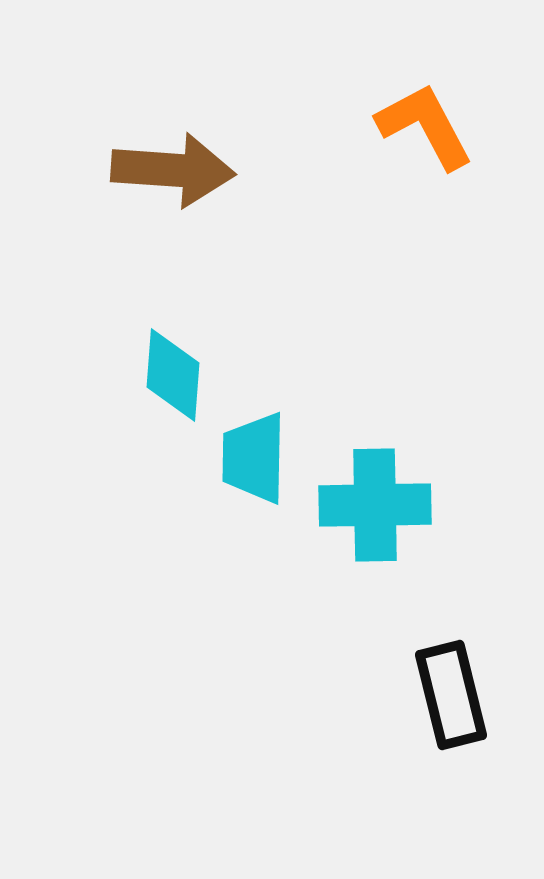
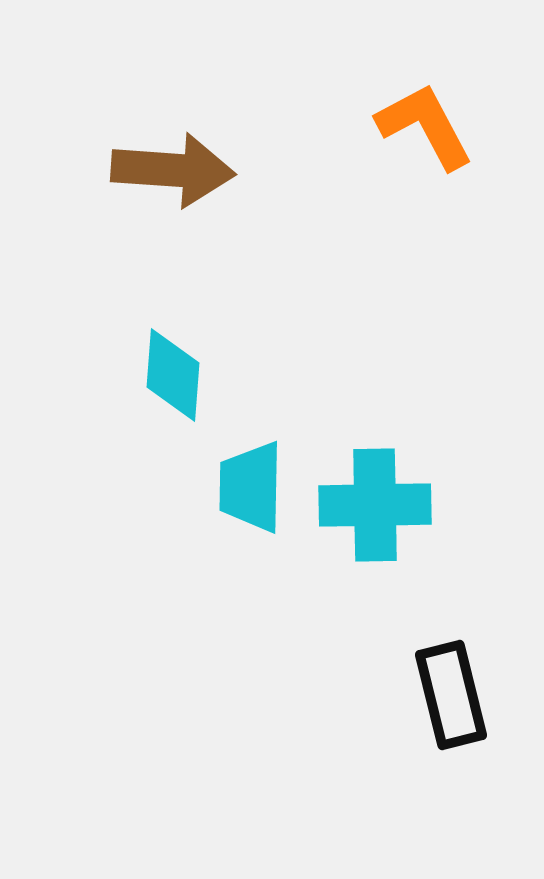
cyan trapezoid: moved 3 px left, 29 px down
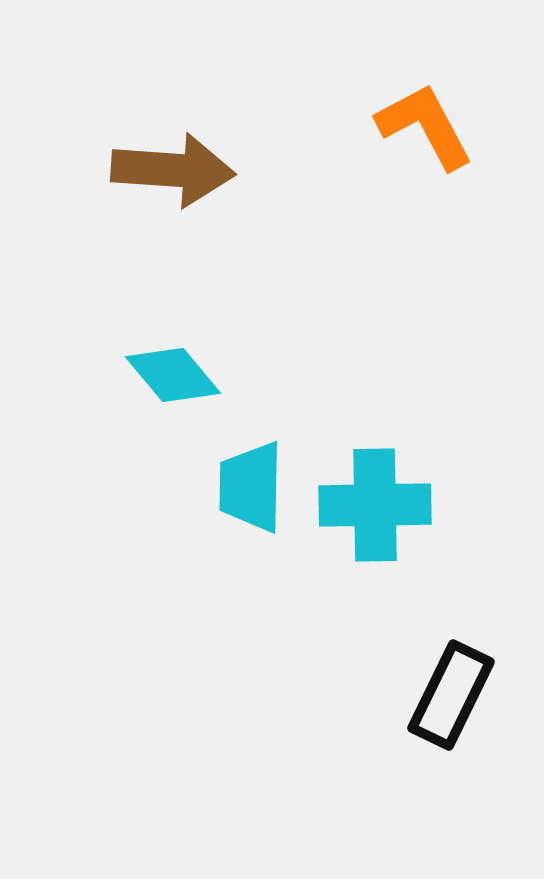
cyan diamond: rotated 44 degrees counterclockwise
black rectangle: rotated 40 degrees clockwise
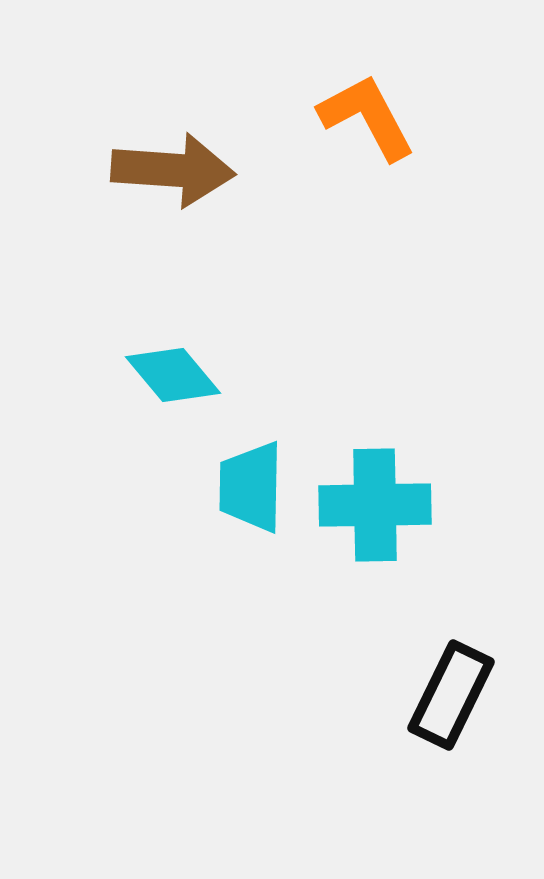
orange L-shape: moved 58 px left, 9 px up
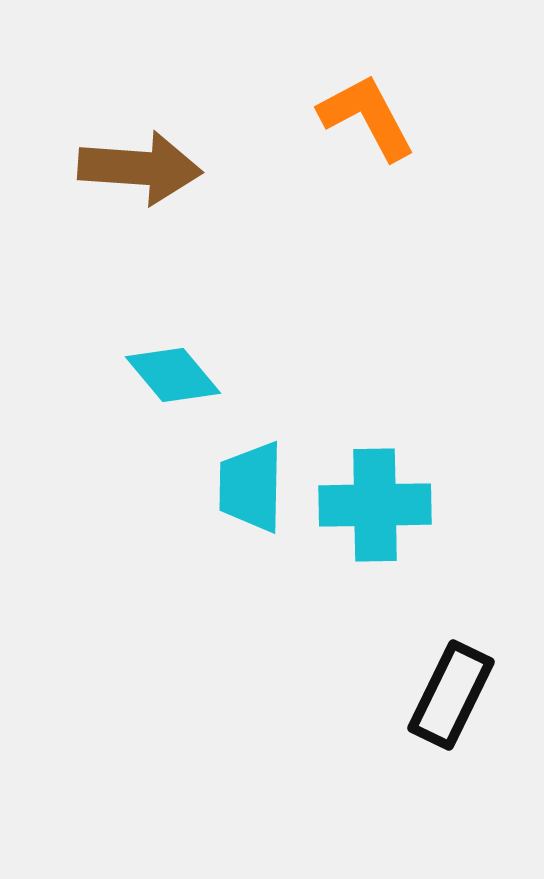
brown arrow: moved 33 px left, 2 px up
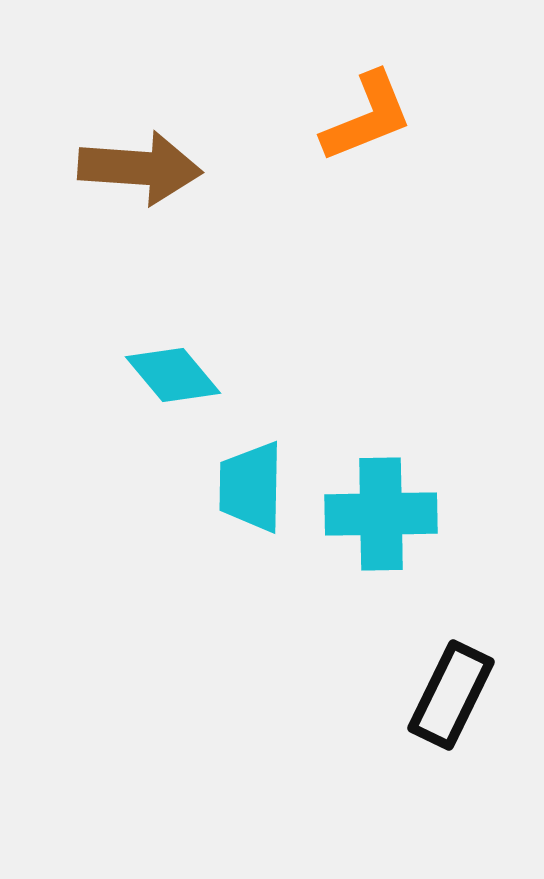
orange L-shape: rotated 96 degrees clockwise
cyan cross: moved 6 px right, 9 px down
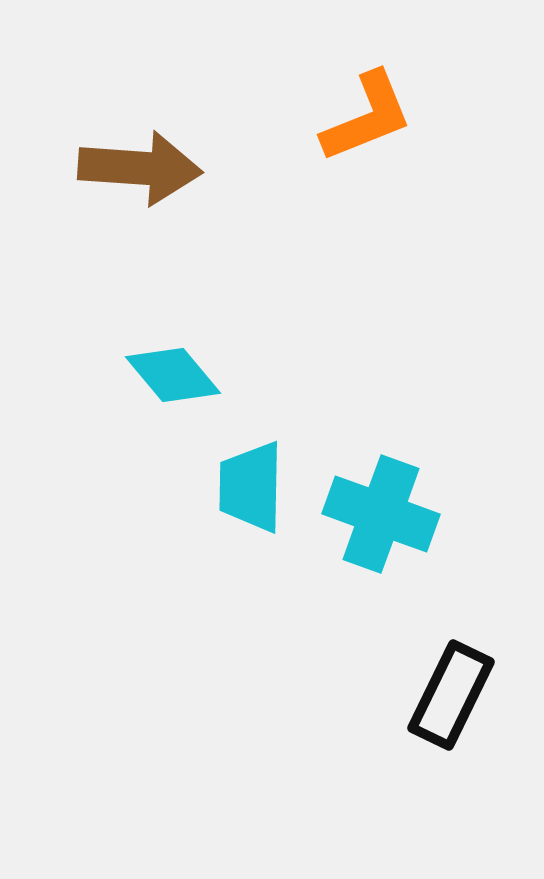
cyan cross: rotated 21 degrees clockwise
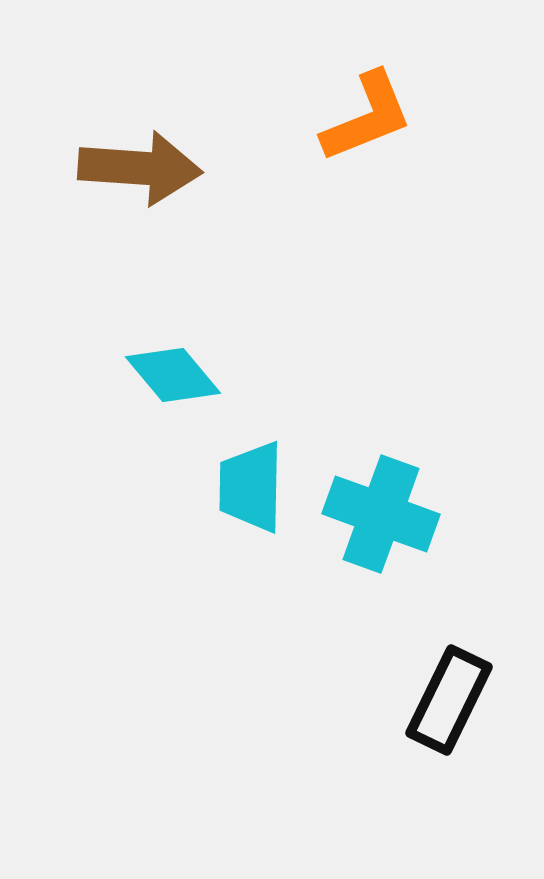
black rectangle: moved 2 px left, 5 px down
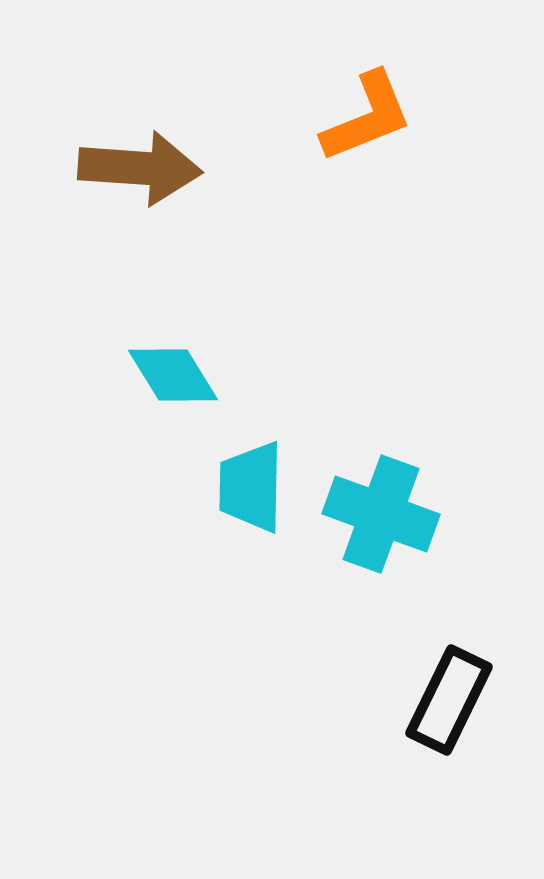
cyan diamond: rotated 8 degrees clockwise
